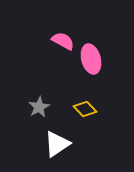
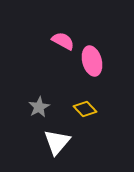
pink ellipse: moved 1 px right, 2 px down
white triangle: moved 2 px up; rotated 16 degrees counterclockwise
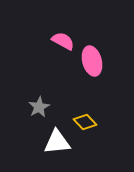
yellow diamond: moved 13 px down
white triangle: rotated 44 degrees clockwise
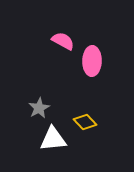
pink ellipse: rotated 16 degrees clockwise
gray star: moved 1 px down
white triangle: moved 4 px left, 3 px up
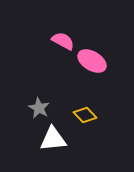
pink ellipse: rotated 60 degrees counterclockwise
gray star: rotated 15 degrees counterclockwise
yellow diamond: moved 7 px up
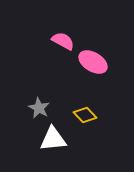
pink ellipse: moved 1 px right, 1 px down
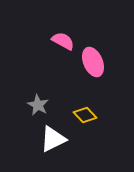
pink ellipse: rotated 36 degrees clockwise
gray star: moved 1 px left, 3 px up
white triangle: rotated 20 degrees counterclockwise
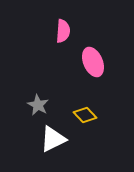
pink semicircle: moved 10 px up; rotated 65 degrees clockwise
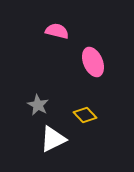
pink semicircle: moved 6 px left; rotated 80 degrees counterclockwise
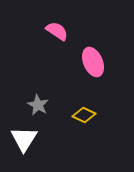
pink semicircle: rotated 20 degrees clockwise
yellow diamond: moved 1 px left; rotated 20 degrees counterclockwise
white triangle: moved 29 px left; rotated 32 degrees counterclockwise
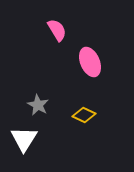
pink semicircle: moved 1 px up; rotated 25 degrees clockwise
pink ellipse: moved 3 px left
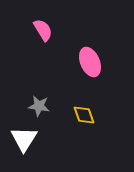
pink semicircle: moved 14 px left
gray star: moved 1 px right, 1 px down; rotated 20 degrees counterclockwise
yellow diamond: rotated 45 degrees clockwise
